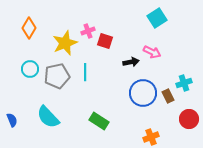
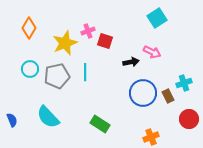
green rectangle: moved 1 px right, 3 px down
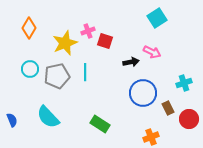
brown rectangle: moved 12 px down
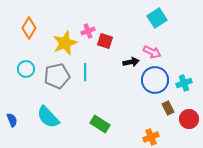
cyan circle: moved 4 px left
blue circle: moved 12 px right, 13 px up
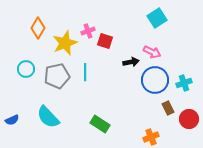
orange diamond: moved 9 px right
blue semicircle: rotated 88 degrees clockwise
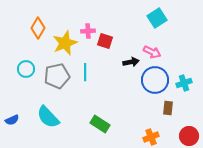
pink cross: rotated 16 degrees clockwise
brown rectangle: rotated 32 degrees clockwise
red circle: moved 17 px down
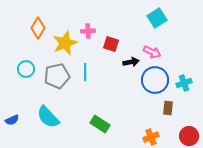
red square: moved 6 px right, 3 px down
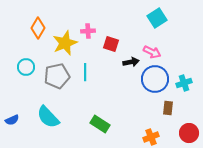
cyan circle: moved 2 px up
blue circle: moved 1 px up
red circle: moved 3 px up
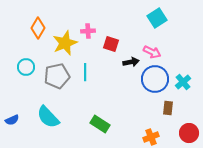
cyan cross: moved 1 px left, 1 px up; rotated 21 degrees counterclockwise
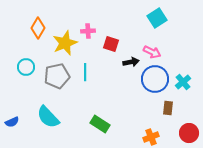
blue semicircle: moved 2 px down
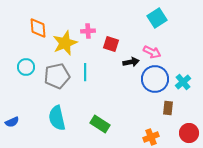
orange diamond: rotated 35 degrees counterclockwise
cyan semicircle: moved 9 px right, 1 px down; rotated 30 degrees clockwise
